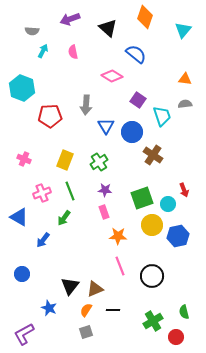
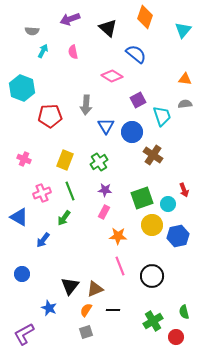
purple square at (138, 100): rotated 28 degrees clockwise
pink rectangle at (104, 212): rotated 48 degrees clockwise
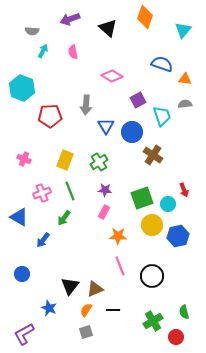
blue semicircle at (136, 54): moved 26 px right, 10 px down; rotated 20 degrees counterclockwise
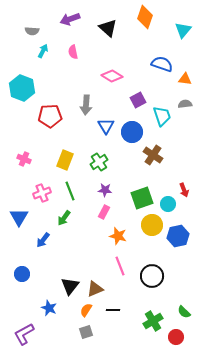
blue triangle at (19, 217): rotated 30 degrees clockwise
orange star at (118, 236): rotated 12 degrees clockwise
green semicircle at (184, 312): rotated 32 degrees counterclockwise
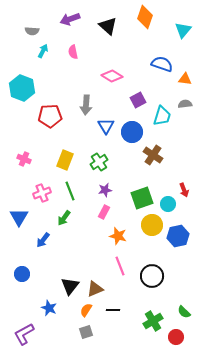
black triangle at (108, 28): moved 2 px up
cyan trapezoid at (162, 116): rotated 35 degrees clockwise
purple star at (105, 190): rotated 16 degrees counterclockwise
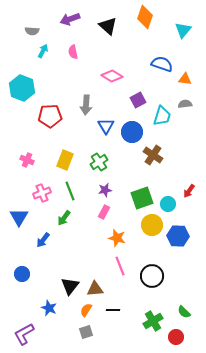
pink cross at (24, 159): moved 3 px right, 1 px down
red arrow at (184, 190): moved 5 px right, 1 px down; rotated 56 degrees clockwise
orange star at (118, 236): moved 1 px left, 2 px down
blue hexagon at (178, 236): rotated 15 degrees clockwise
brown triangle at (95, 289): rotated 18 degrees clockwise
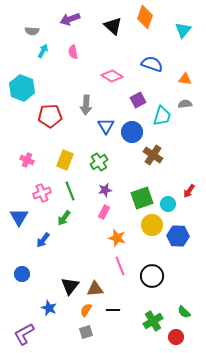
black triangle at (108, 26): moved 5 px right
blue semicircle at (162, 64): moved 10 px left
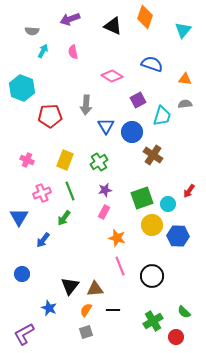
black triangle at (113, 26): rotated 18 degrees counterclockwise
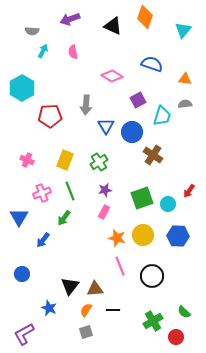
cyan hexagon at (22, 88): rotated 10 degrees clockwise
yellow circle at (152, 225): moved 9 px left, 10 px down
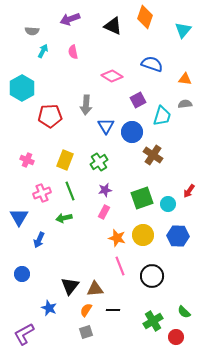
green arrow at (64, 218): rotated 42 degrees clockwise
blue arrow at (43, 240): moved 4 px left; rotated 14 degrees counterclockwise
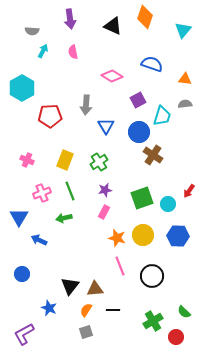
purple arrow at (70, 19): rotated 78 degrees counterclockwise
blue circle at (132, 132): moved 7 px right
blue arrow at (39, 240): rotated 91 degrees clockwise
